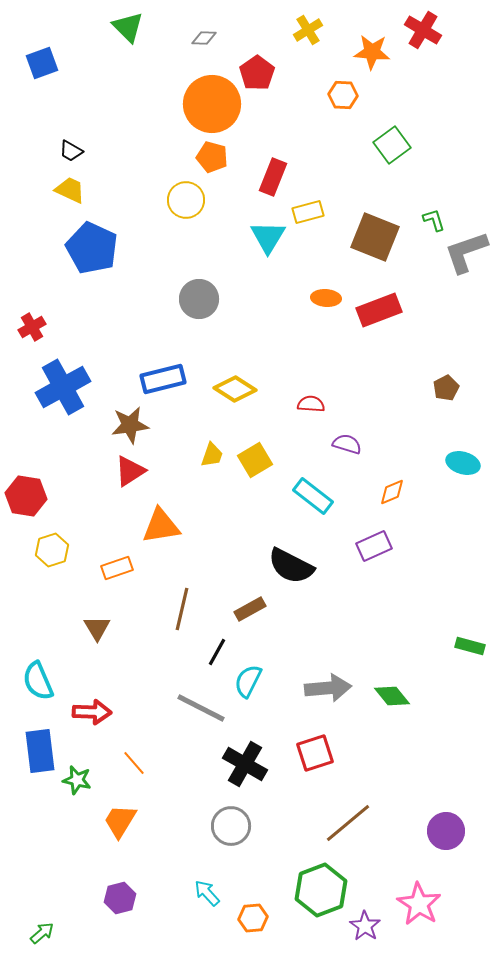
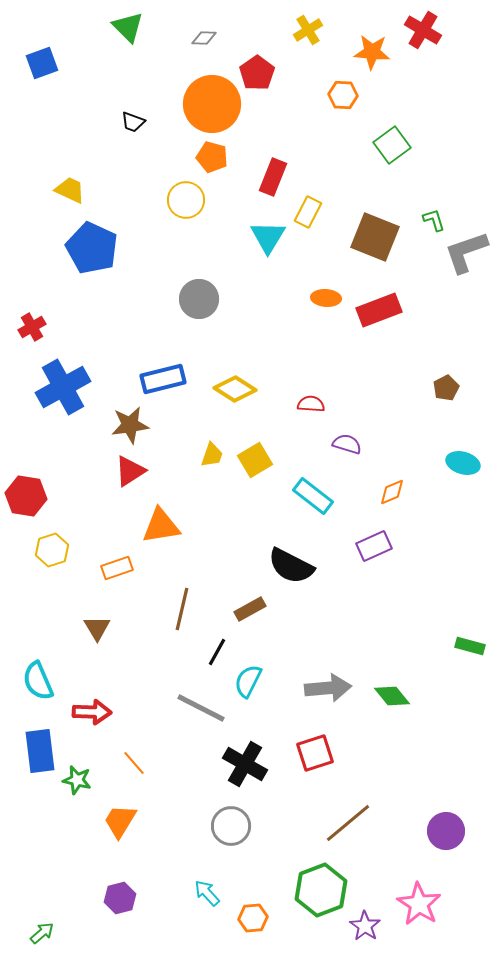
black trapezoid at (71, 151): moved 62 px right, 29 px up; rotated 10 degrees counterclockwise
yellow rectangle at (308, 212): rotated 48 degrees counterclockwise
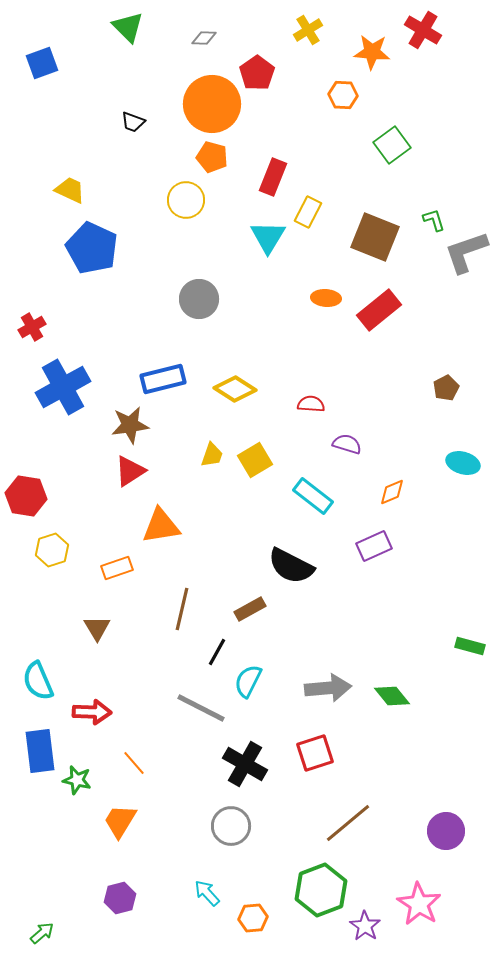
red rectangle at (379, 310): rotated 18 degrees counterclockwise
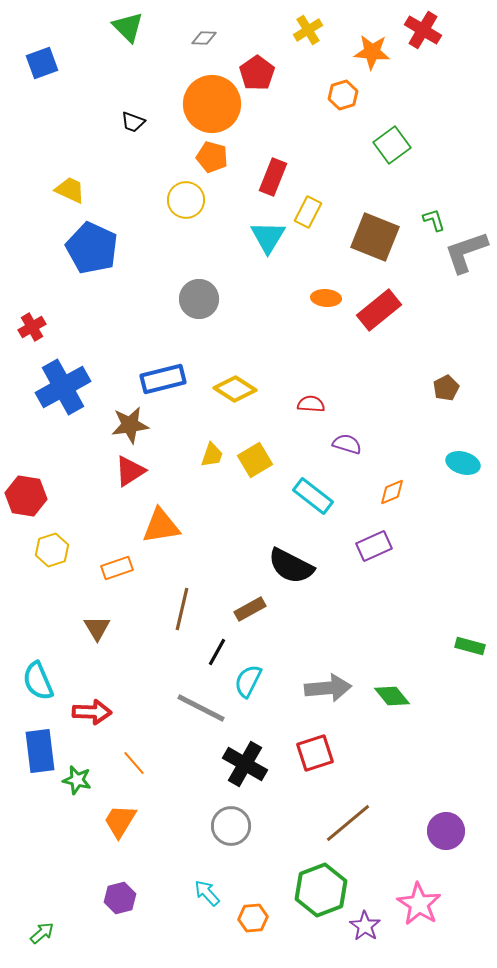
orange hexagon at (343, 95): rotated 20 degrees counterclockwise
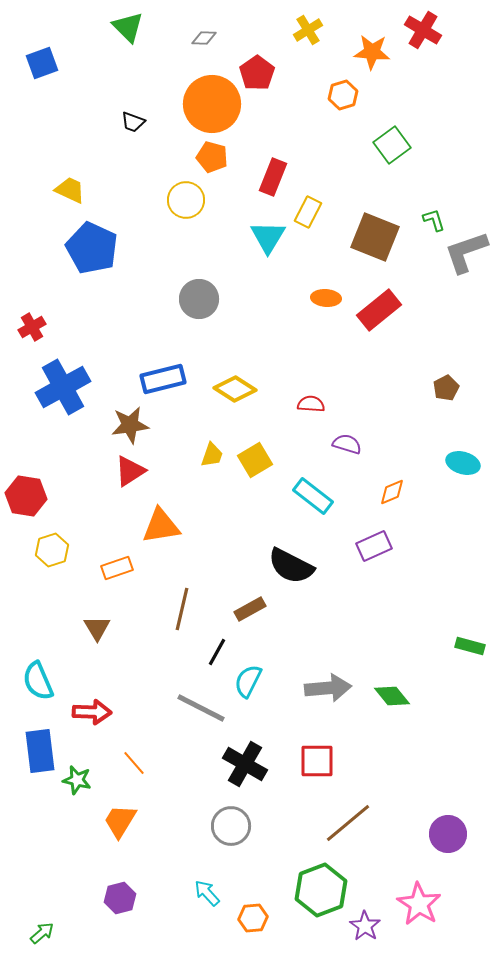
red square at (315, 753): moved 2 px right, 8 px down; rotated 18 degrees clockwise
purple circle at (446, 831): moved 2 px right, 3 px down
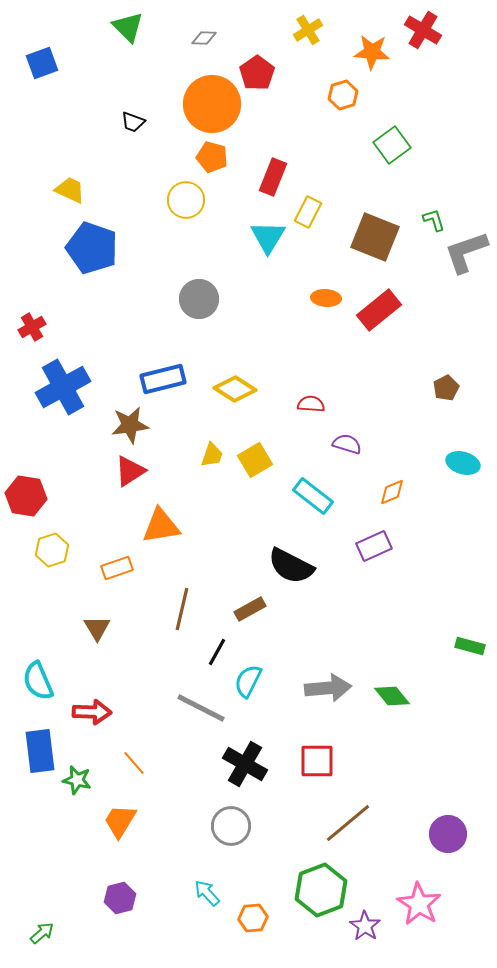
blue pentagon at (92, 248): rotated 6 degrees counterclockwise
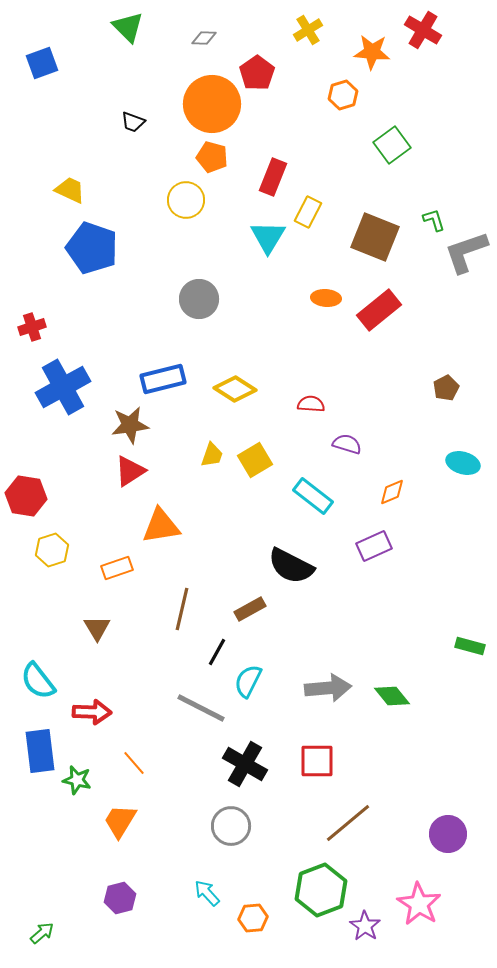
red cross at (32, 327): rotated 12 degrees clockwise
cyan semicircle at (38, 681): rotated 15 degrees counterclockwise
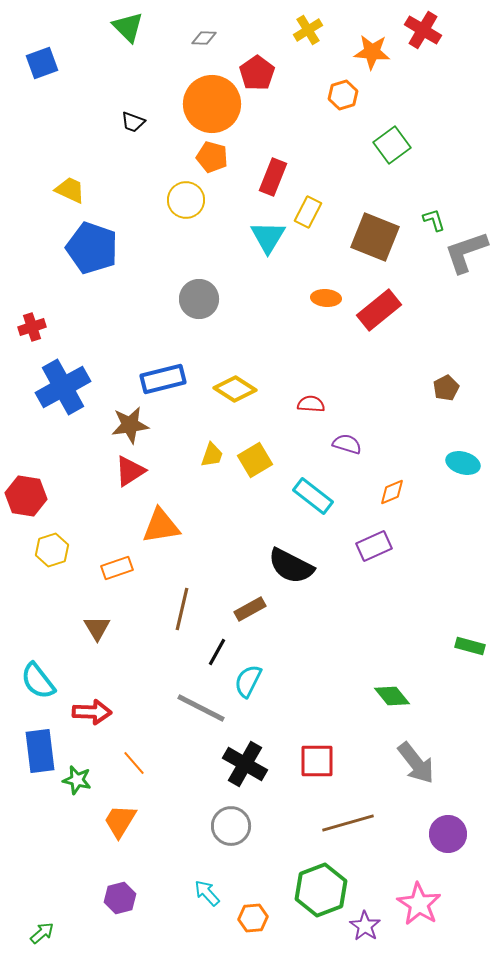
gray arrow at (328, 688): moved 88 px right, 75 px down; rotated 57 degrees clockwise
brown line at (348, 823): rotated 24 degrees clockwise
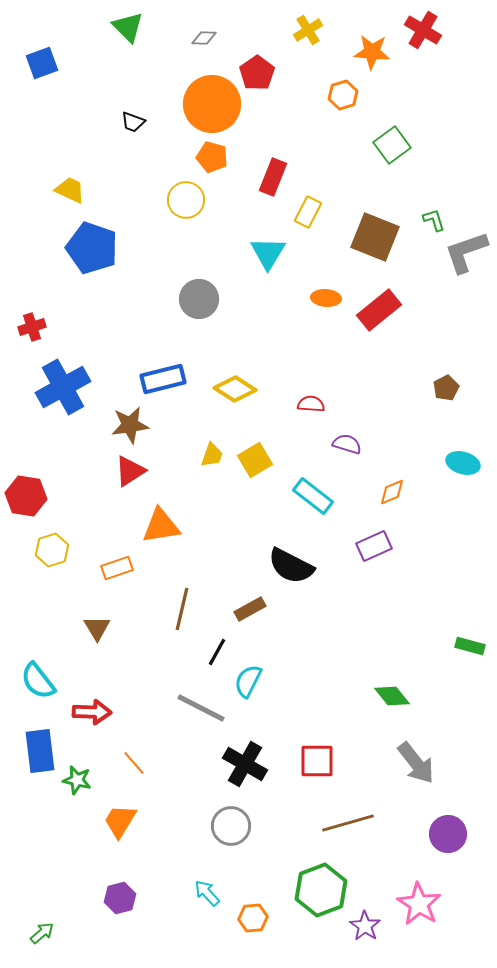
cyan triangle at (268, 237): moved 16 px down
